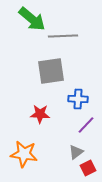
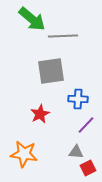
red star: rotated 30 degrees counterclockwise
gray triangle: rotated 42 degrees clockwise
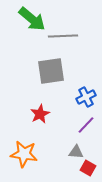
blue cross: moved 8 px right, 2 px up; rotated 30 degrees counterclockwise
red square: rotated 35 degrees counterclockwise
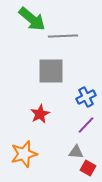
gray square: rotated 8 degrees clockwise
orange star: rotated 24 degrees counterclockwise
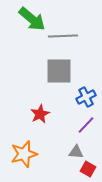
gray square: moved 8 px right
red square: moved 1 px down
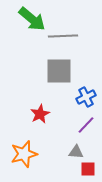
red square: rotated 28 degrees counterclockwise
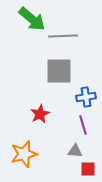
blue cross: rotated 18 degrees clockwise
purple line: moved 3 px left; rotated 60 degrees counterclockwise
gray triangle: moved 1 px left, 1 px up
